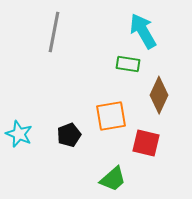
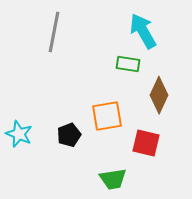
orange square: moved 4 px left
green trapezoid: rotated 32 degrees clockwise
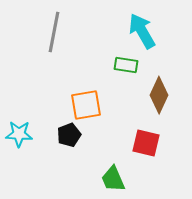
cyan arrow: moved 1 px left
green rectangle: moved 2 px left, 1 px down
orange square: moved 21 px left, 11 px up
cyan star: rotated 20 degrees counterclockwise
green trapezoid: rotated 76 degrees clockwise
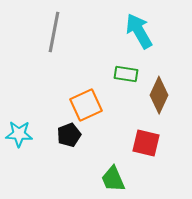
cyan arrow: moved 3 px left
green rectangle: moved 9 px down
orange square: rotated 16 degrees counterclockwise
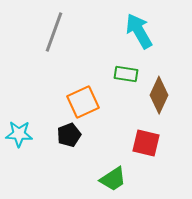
gray line: rotated 9 degrees clockwise
orange square: moved 3 px left, 3 px up
green trapezoid: rotated 100 degrees counterclockwise
